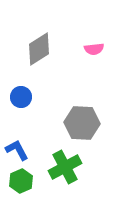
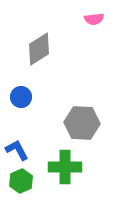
pink semicircle: moved 30 px up
green cross: rotated 28 degrees clockwise
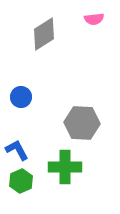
gray diamond: moved 5 px right, 15 px up
